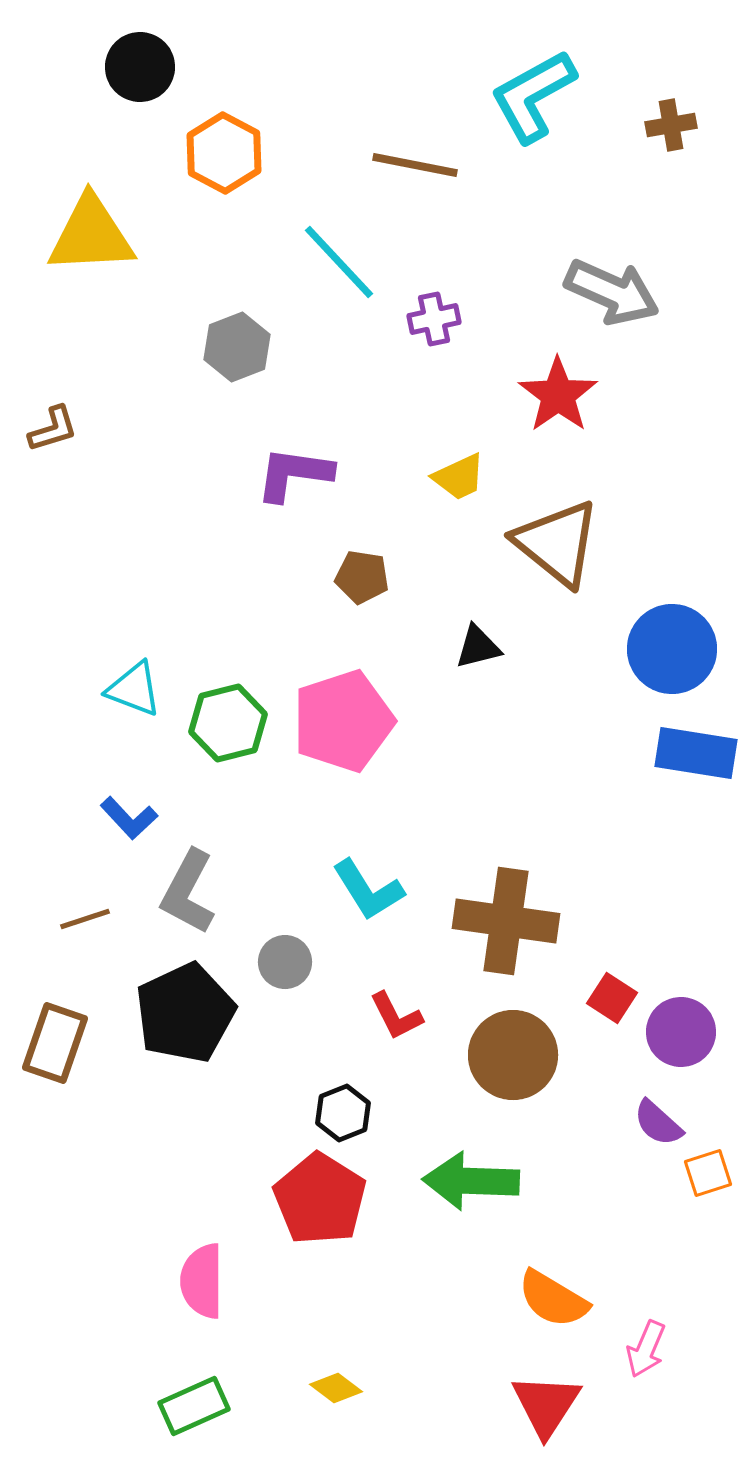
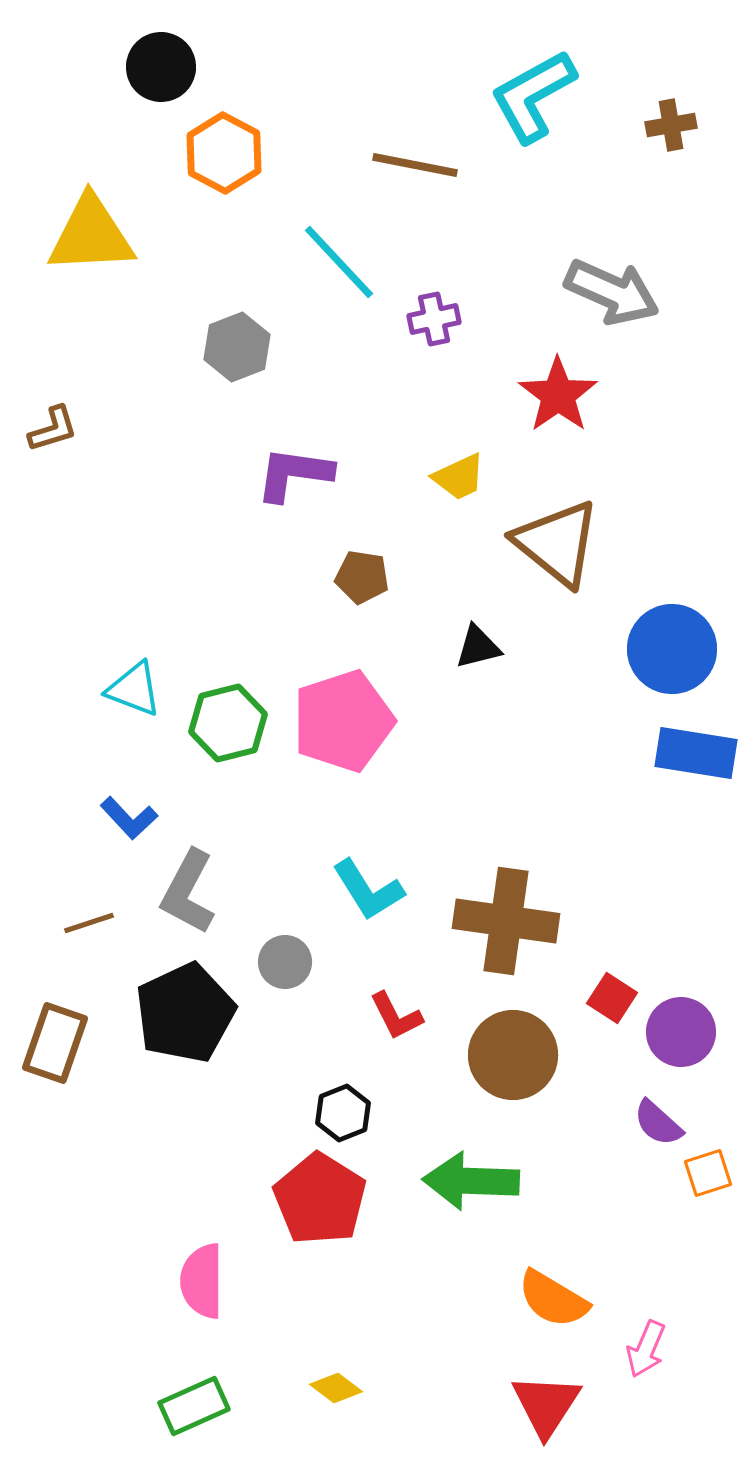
black circle at (140, 67): moved 21 px right
brown line at (85, 919): moved 4 px right, 4 px down
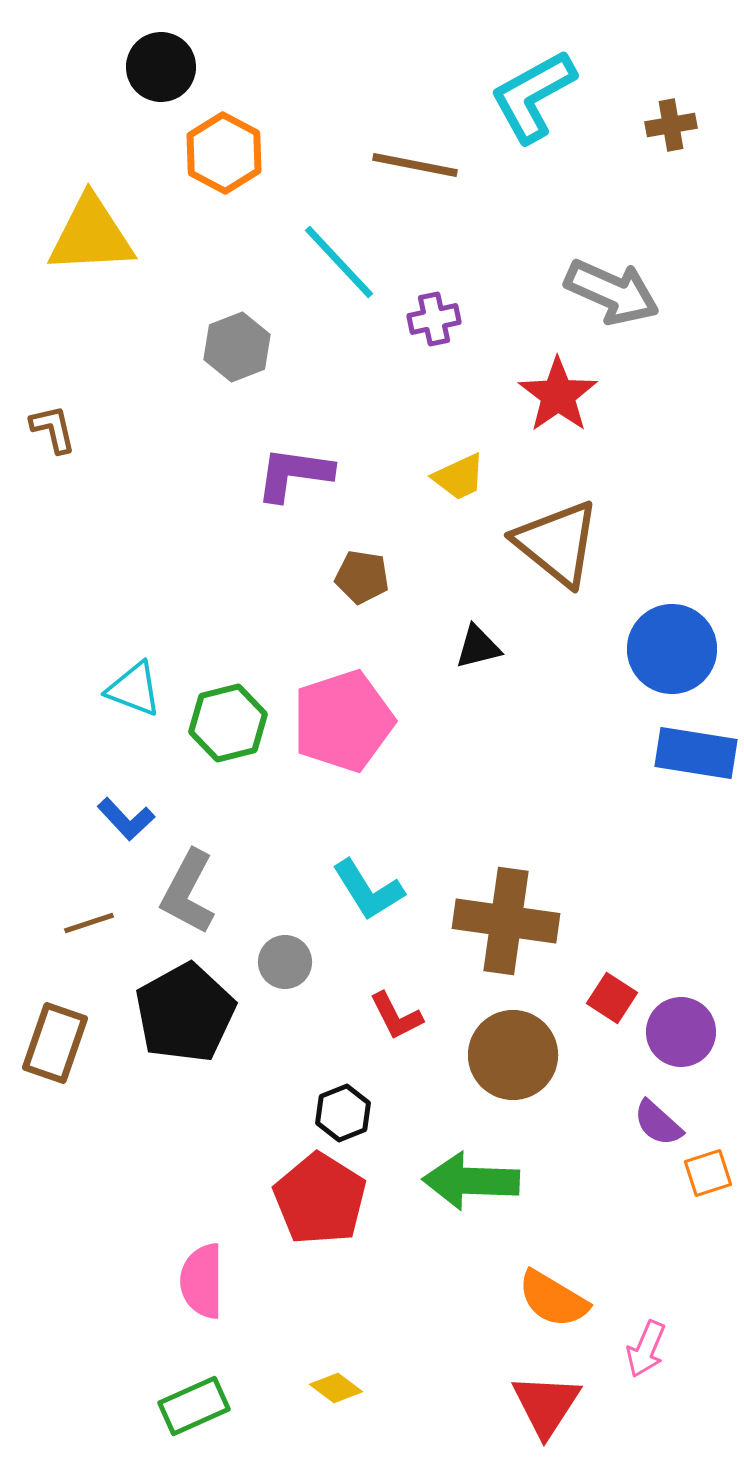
brown L-shape at (53, 429): rotated 86 degrees counterclockwise
blue L-shape at (129, 818): moved 3 px left, 1 px down
black pentagon at (185, 1013): rotated 4 degrees counterclockwise
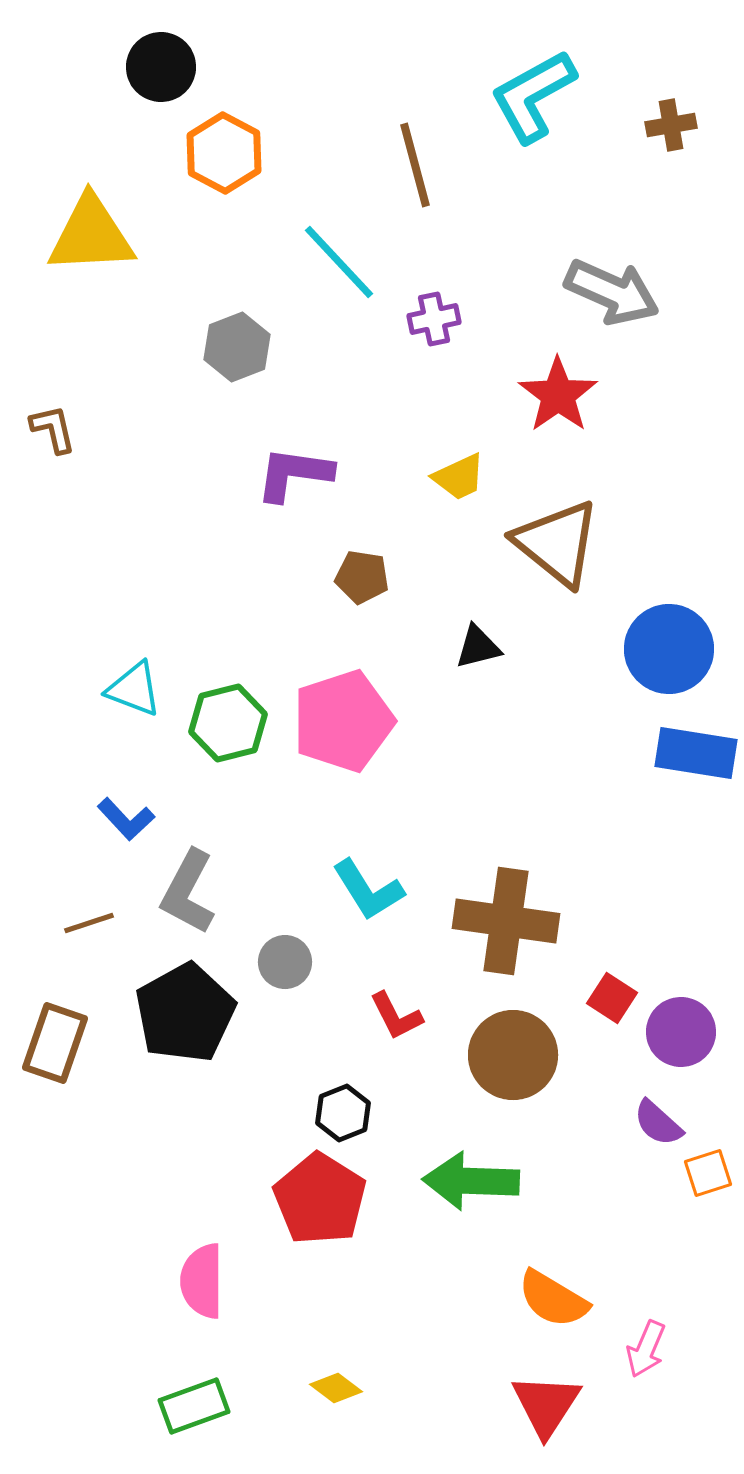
brown line at (415, 165): rotated 64 degrees clockwise
blue circle at (672, 649): moved 3 px left
green rectangle at (194, 1406): rotated 4 degrees clockwise
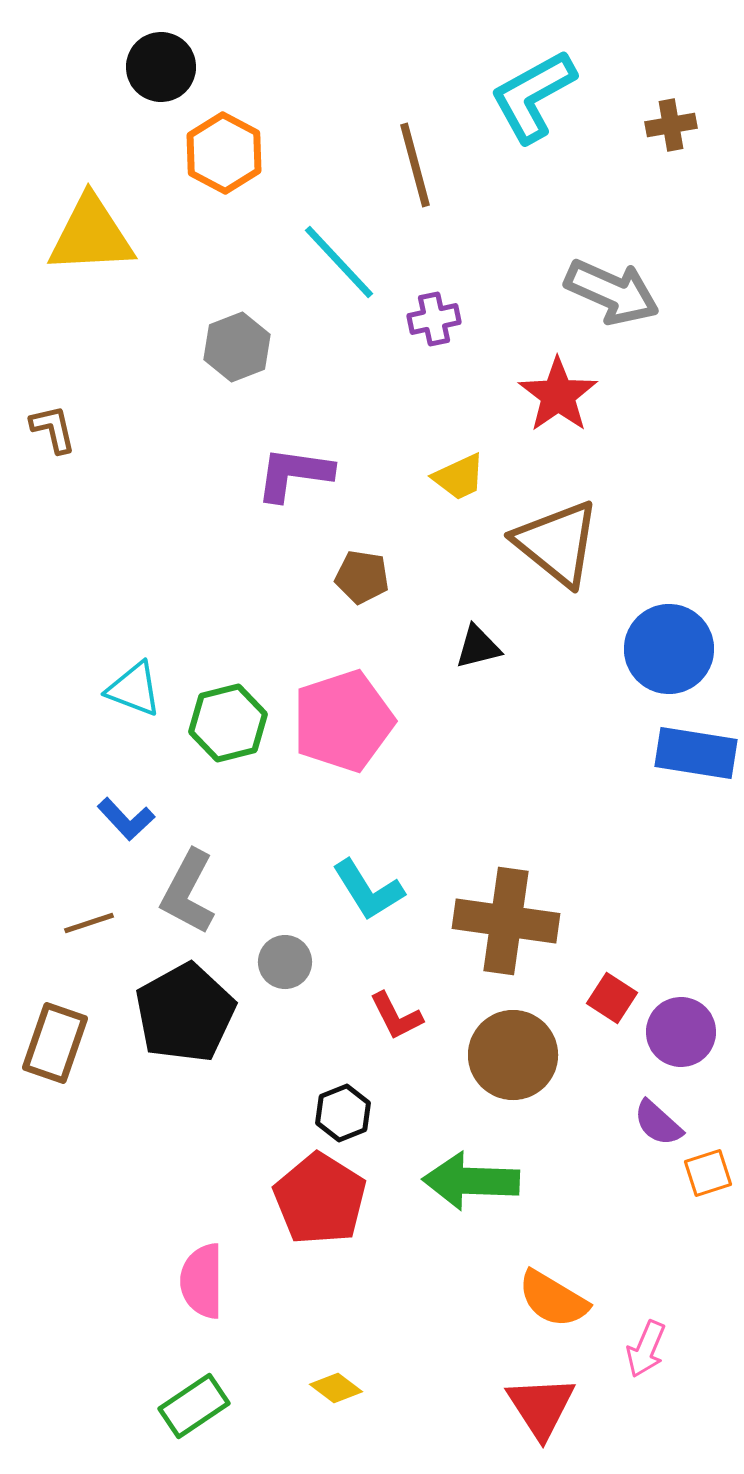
red triangle at (546, 1405): moved 5 px left, 2 px down; rotated 6 degrees counterclockwise
green rectangle at (194, 1406): rotated 14 degrees counterclockwise
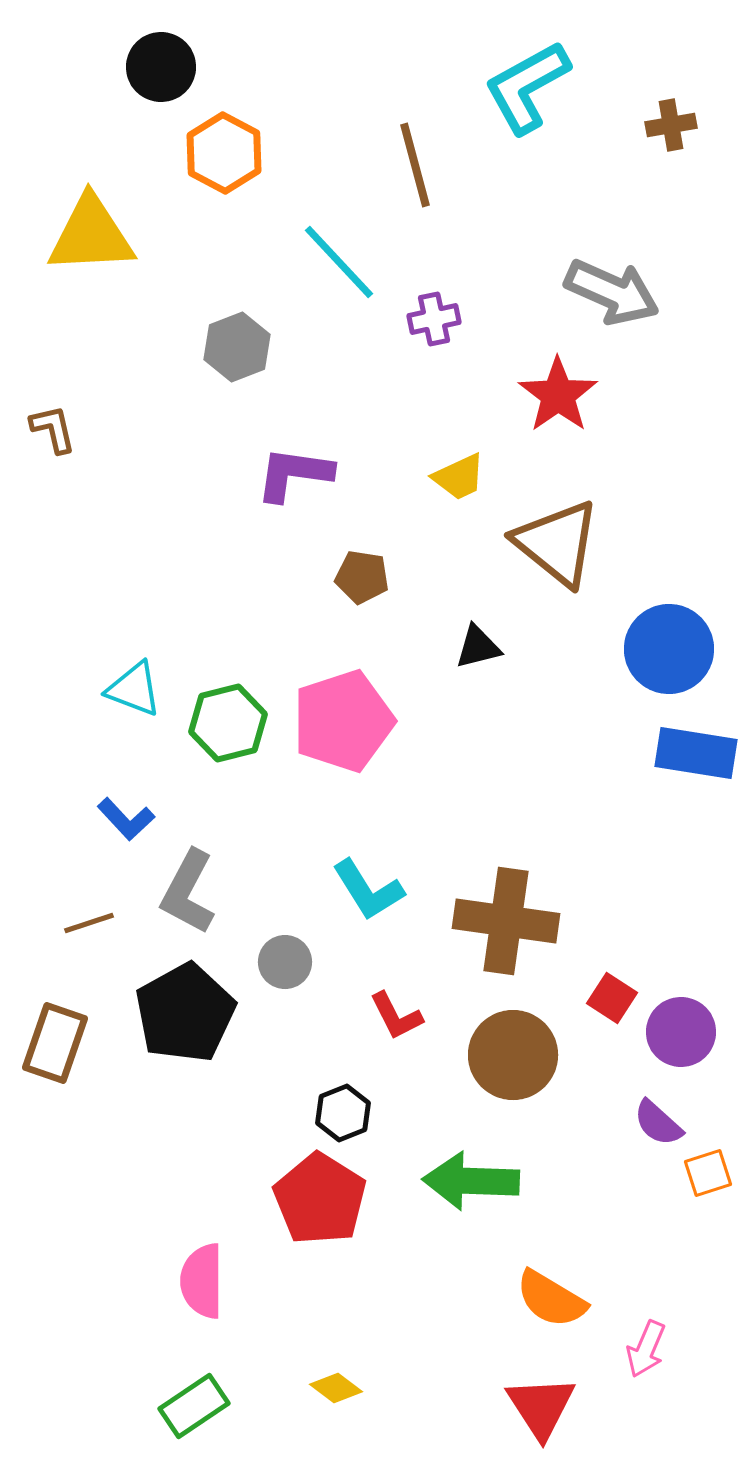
cyan L-shape at (533, 96): moved 6 px left, 9 px up
orange semicircle at (553, 1299): moved 2 px left
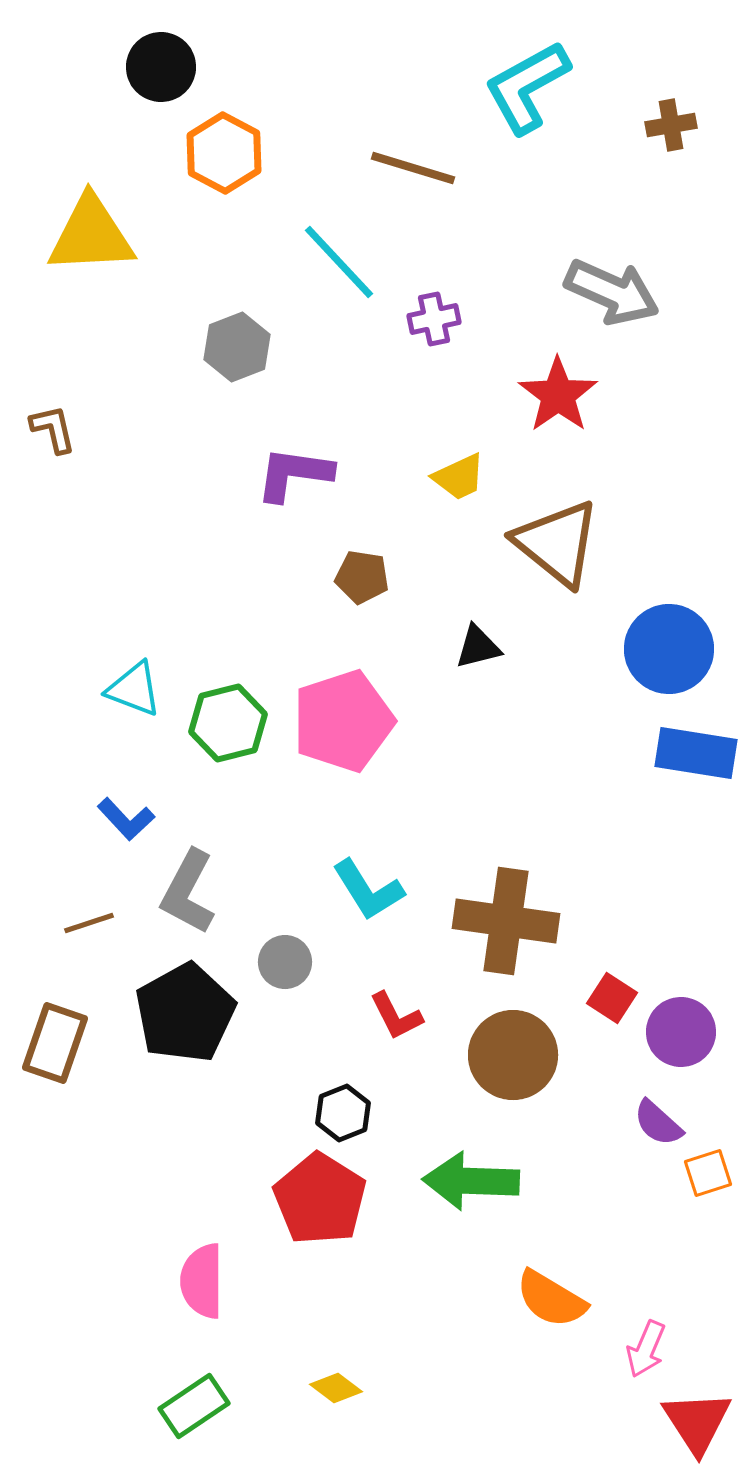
brown line at (415, 165): moved 2 px left, 3 px down; rotated 58 degrees counterclockwise
red triangle at (541, 1407): moved 156 px right, 15 px down
